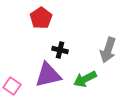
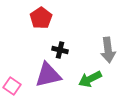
gray arrow: rotated 25 degrees counterclockwise
green arrow: moved 5 px right
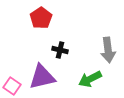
purple triangle: moved 6 px left, 2 px down
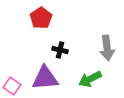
gray arrow: moved 1 px left, 2 px up
purple triangle: moved 3 px right, 1 px down; rotated 8 degrees clockwise
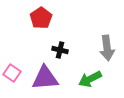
pink square: moved 13 px up
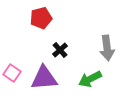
red pentagon: rotated 20 degrees clockwise
black cross: rotated 35 degrees clockwise
purple triangle: moved 1 px left
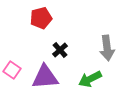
pink square: moved 3 px up
purple triangle: moved 1 px right, 1 px up
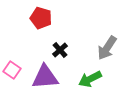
red pentagon: rotated 30 degrees clockwise
gray arrow: rotated 40 degrees clockwise
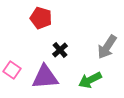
gray arrow: moved 1 px up
green arrow: moved 1 px down
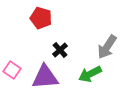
green arrow: moved 6 px up
